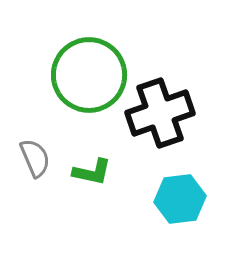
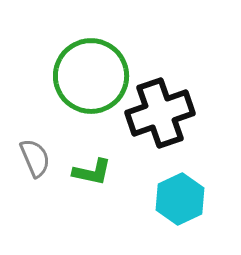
green circle: moved 2 px right, 1 px down
cyan hexagon: rotated 18 degrees counterclockwise
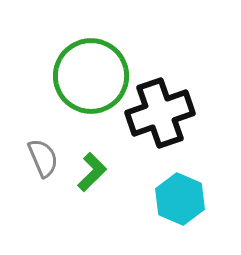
gray semicircle: moved 8 px right
green L-shape: rotated 57 degrees counterclockwise
cyan hexagon: rotated 12 degrees counterclockwise
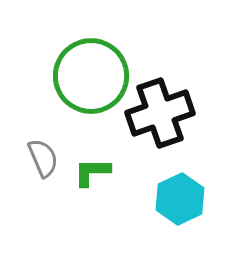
green L-shape: rotated 135 degrees counterclockwise
cyan hexagon: rotated 12 degrees clockwise
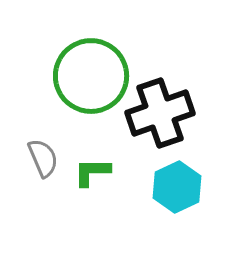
cyan hexagon: moved 3 px left, 12 px up
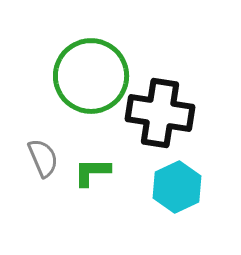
black cross: rotated 28 degrees clockwise
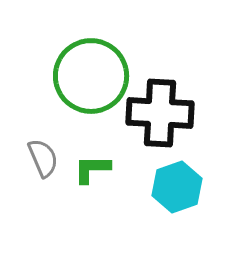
black cross: rotated 6 degrees counterclockwise
green L-shape: moved 3 px up
cyan hexagon: rotated 6 degrees clockwise
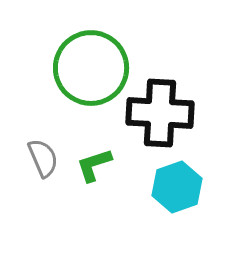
green circle: moved 8 px up
green L-shape: moved 2 px right, 4 px up; rotated 18 degrees counterclockwise
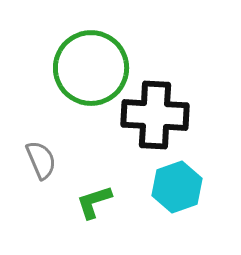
black cross: moved 5 px left, 2 px down
gray semicircle: moved 2 px left, 2 px down
green L-shape: moved 37 px down
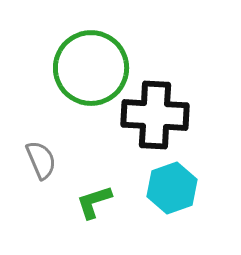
cyan hexagon: moved 5 px left, 1 px down
